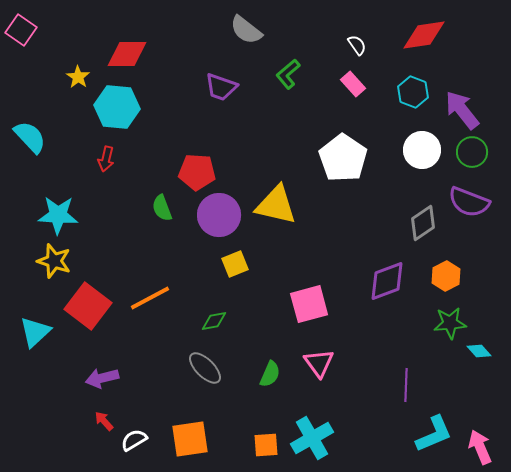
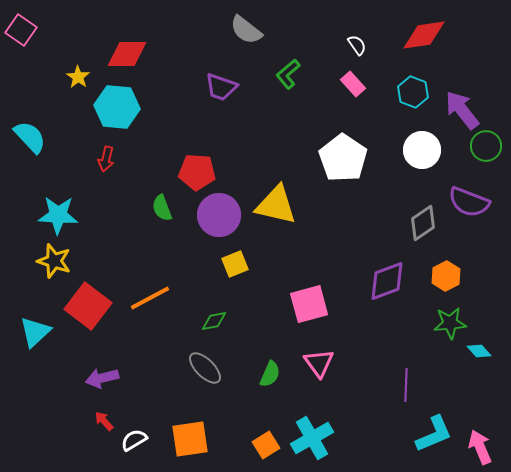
green circle at (472, 152): moved 14 px right, 6 px up
orange square at (266, 445): rotated 28 degrees counterclockwise
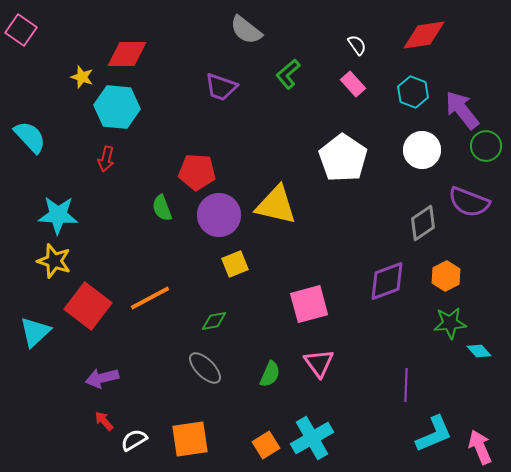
yellow star at (78, 77): moved 4 px right; rotated 15 degrees counterclockwise
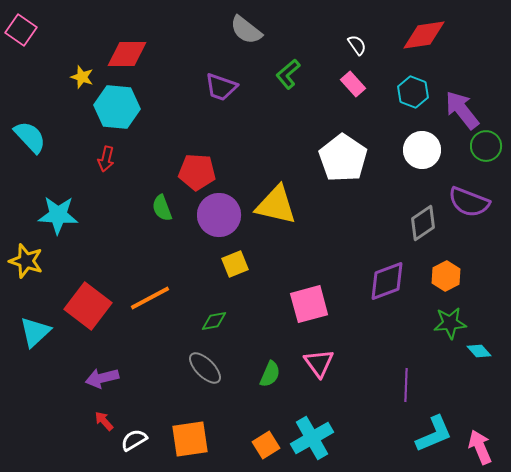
yellow star at (54, 261): moved 28 px left
